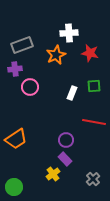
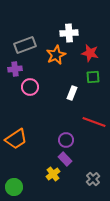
gray rectangle: moved 3 px right
green square: moved 1 px left, 9 px up
red line: rotated 10 degrees clockwise
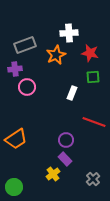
pink circle: moved 3 px left
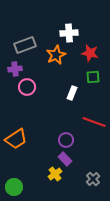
yellow cross: moved 2 px right
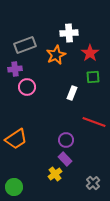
red star: rotated 24 degrees clockwise
gray cross: moved 4 px down
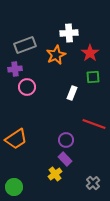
red line: moved 2 px down
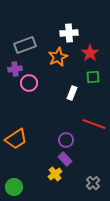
orange star: moved 2 px right, 2 px down
pink circle: moved 2 px right, 4 px up
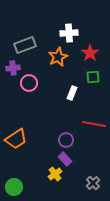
purple cross: moved 2 px left, 1 px up
red line: rotated 10 degrees counterclockwise
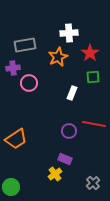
gray rectangle: rotated 10 degrees clockwise
purple circle: moved 3 px right, 9 px up
purple rectangle: rotated 24 degrees counterclockwise
green circle: moved 3 px left
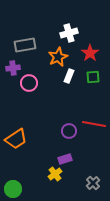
white cross: rotated 12 degrees counterclockwise
white rectangle: moved 3 px left, 17 px up
purple rectangle: rotated 40 degrees counterclockwise
green circle: moved 2 px right, 2 px down
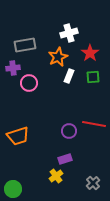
orange trapezoid: moved 2 px right, 3 px up; rotated 15 degrees clockwise
yellow cross: moved 1 px right, 2 px down
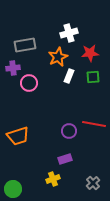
red star: rotated 30 degrees clockwise
yellow cross: moved 3 px left, 3 px down; rotated 16 degrees clockwise
